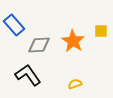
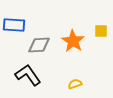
blue rectangle: rotated 45 degrees counterclockwise
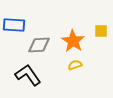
yellow semicircle: moved 19 px up
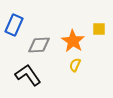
blue rectangle: rotated 70 degrees counterclockwise
yellow square: moved 2 px left, 2 px up
yellow semicircle: rotated 48 degrees counterclockwise
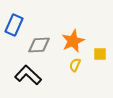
yellow square: moved 1 px right, 25 px down
orange star: rotated 15 degrees clockwise
black L-shape: rotated 12 degrees counterclockwise
